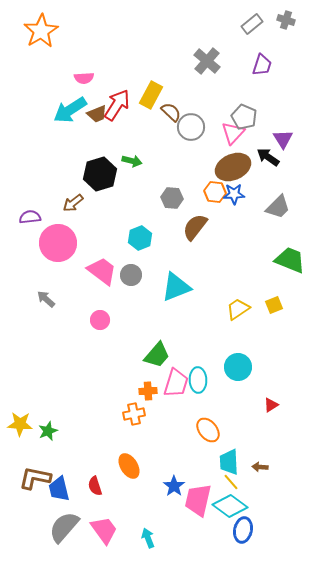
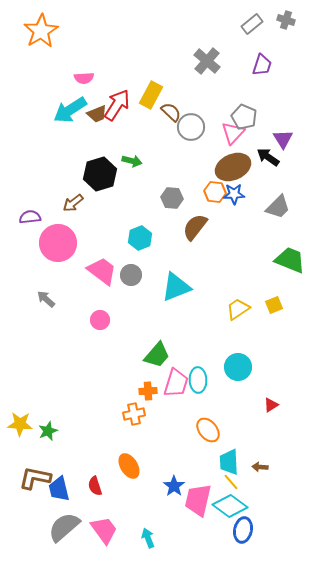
gray semicircle at (64, 527): rotated 8 degrees clockwise
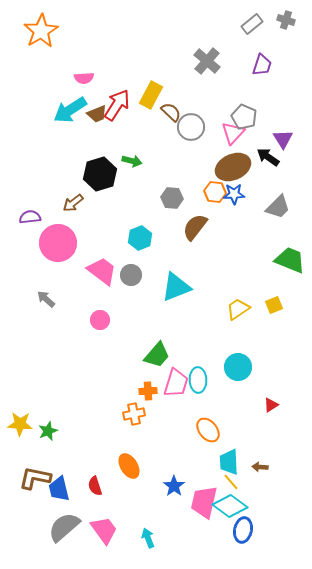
pink trapezoid at (198, 500): moved 6 px right, 2 px down
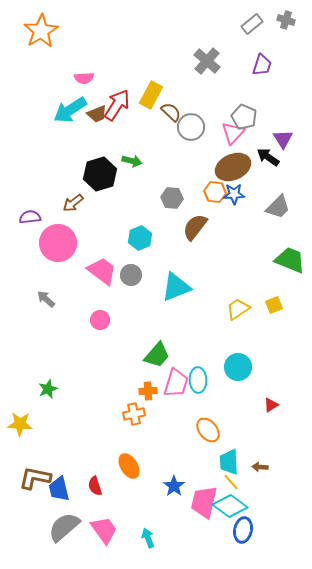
green star at (48, 431): moved 42 px up
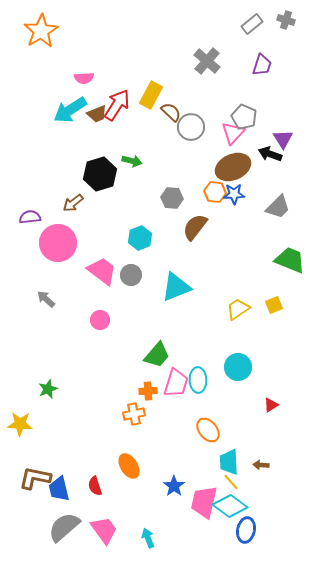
black arrow at (268, 157): moved 2 px right, 3 px up; rotated 15 degrees counterclockwise
brown arrow at (260, 467): moved 1 px right, 2 px up
blue ellipse at (243, 530): moved 3 px right
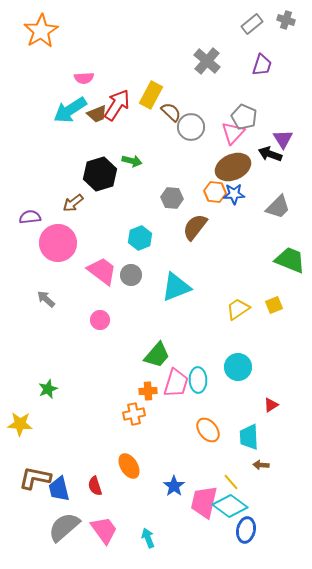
cyan trapezoid at (229, 462): moved 20 px right, 25 px up
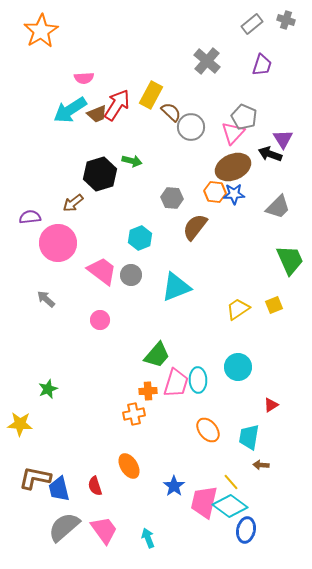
green trapezoid at (290, 260): rotated 44 degrees clockwise
cyan trapezoid at (249, 437): rotated 12 degrees clockwise
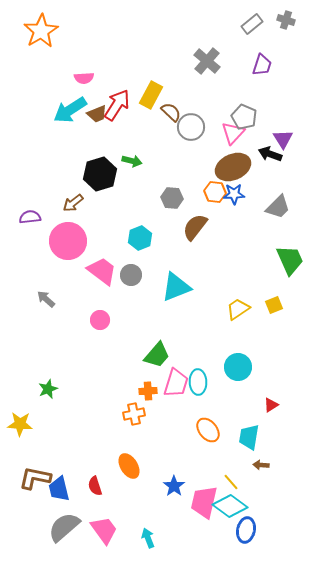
pink circle at (58, 243): moved 10 px right, 2 px up
cyan ellipse at (198, 380): moved 2 px down
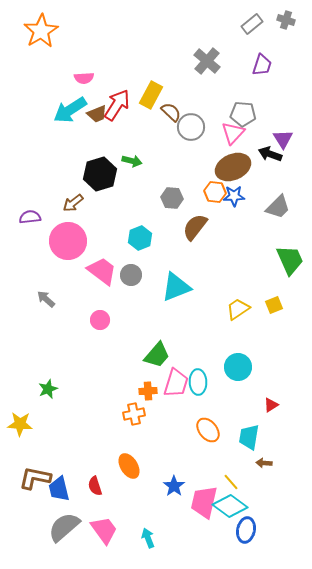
gray pentagon at (244, 117): moved 1 px left, 3 px up; rotated 20 degrees counterclockwise
blue star at (234, 194): moved 2 px down
brown arrow at (261, 465): moved 3 px right, 2 px up
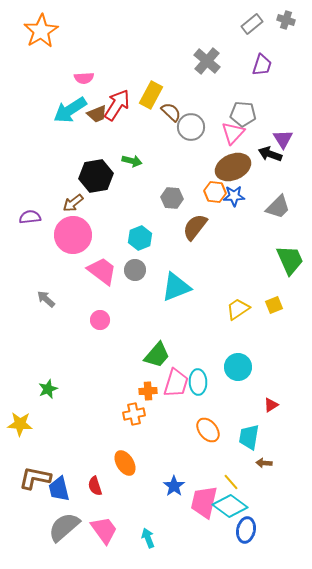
black hexagon at (100, 174): moved 4 px left, 2 px down; rotated 8 degrees clockwise
pink circle at (68, 241): moved 5 px right, 6 px up
gray circle at (131, 275): moved 4 px right, 5 px up
orange ellipse at (129, 466): moved 4 px left, 3 px up
